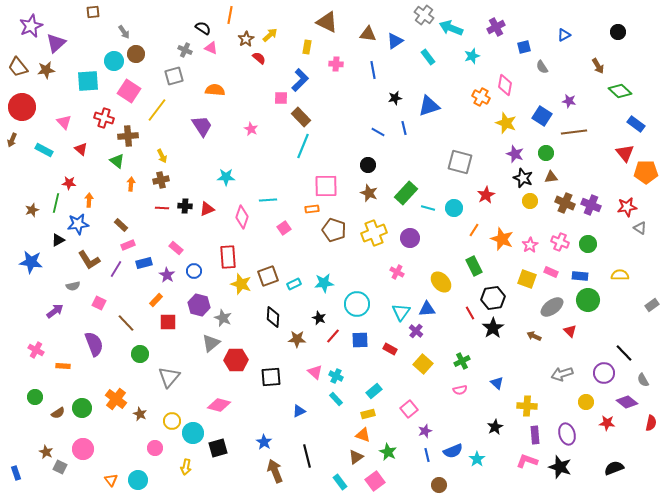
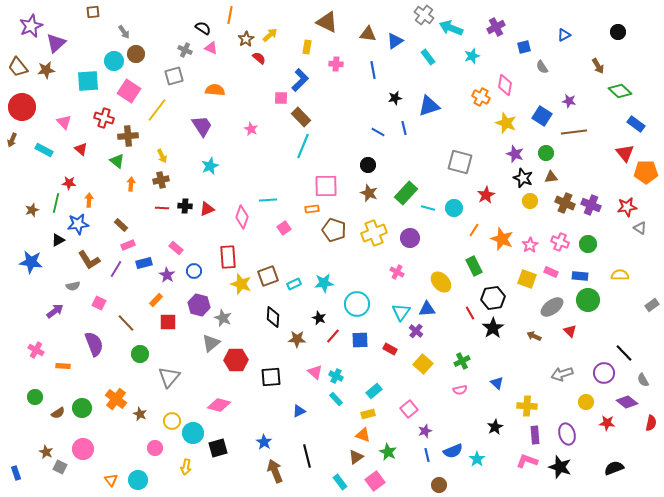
cyan star at (226, 177): moved 16 px left, 11 px up; rotated 24 degrees counterclockwise
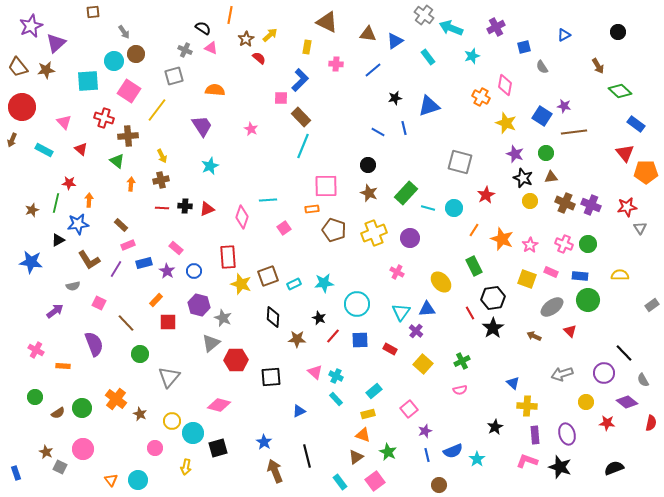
blue line at (373, 70): rotated 60 degrees clockwise
purple star at (569, 101): moved 5 px left, 5 px down
gray triangle at (640, 228): rotated 24 degrees clockwise
pink cross at (560, 242): moved 4 px right, 2 px down
purple star at (167, 275): moved 4 px up
blue triangle at (497, 383): moved 16 px right
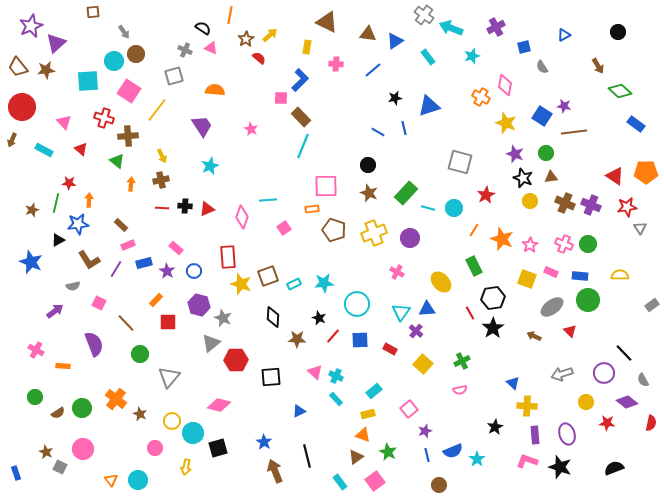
red triangle at (625, 153): moved 10 px left, 23 px down; rotated 18 degrees counterclockwise
blue star at (31, 262): rotated 15 degrees clockwise
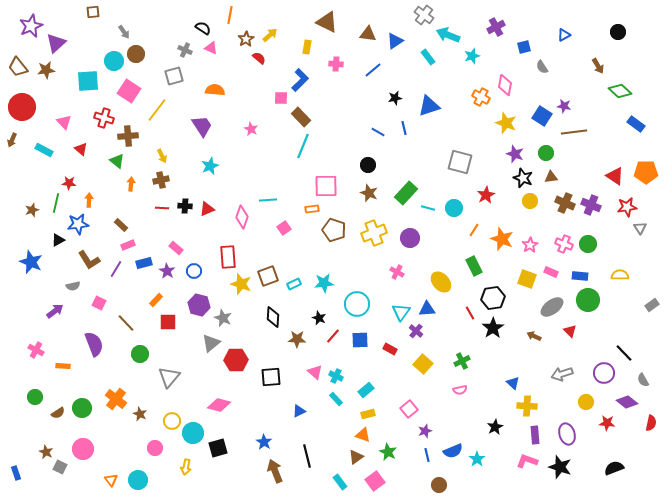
cyan arrow at (451, 28): moved 3 px left, 7 px down
cyan rectangle at (374, 391): moved 8 px left, 1 px up
